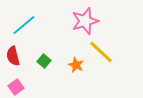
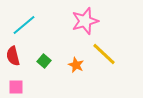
yellow line: moved 3 px right, 2 px down
pink square: rotated 35 degrees clockwise
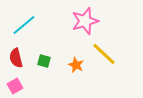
red semicircle: moved 3 px right, 2 px down
green square: rotated 24 degrees counterclockwise
pink square: moved 1 px left, 1 px up; rotated 28 degrees counterclockwise
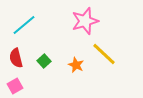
green square: rotated 32 degrees clockwise
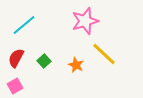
red semicircle: rotated 42 degrees clockwise
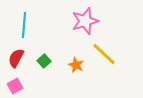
cyan line: rotated 45 degrees counterclockwise
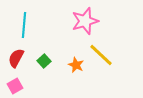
yellow line: moved 3 px left, 1 px down
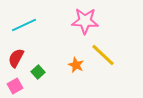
pink star: rotated 20 degrees clockwise
cyan line: rotated 60 degrees clockwise
yellow line: moved 2 px right
green square: moved 6 px left, 11 px down
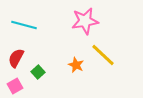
pink star: rotated 12 degrees counterclockwise
cyan line: rotated 40 degrees clockwise
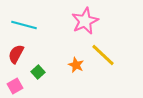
pink star: rotated 16 degrees counterclockwise
red semicircle: moved 4 px up
